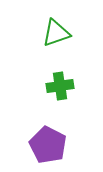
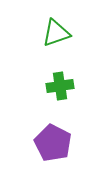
purple pentagon: moved 5 px right, 2 px up
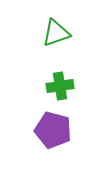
purple pentagon: moved 13 px up; rotated 12 degrees counterclockwise
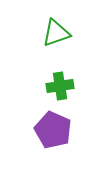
purple pentagon: rotated 9 degrees clockwise
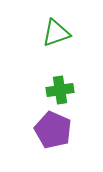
green cross: moved 4 px down
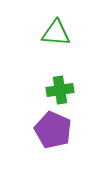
green triangle: rotated 24 degrees clockwise
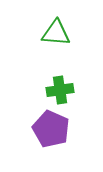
purple pentagon: moved 2 px left, 1 px up
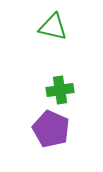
green triangle: moved 3 px left, 6 px up; rotated 8 degrees clockwise
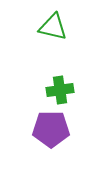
purple pentagon: rotated 24 degrees counterclockwise
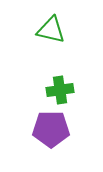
green triangle: moved 2 px left, 3 px down
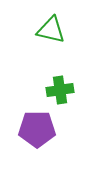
purple pentagon: moved 14 px left
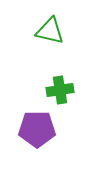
green triangle: moved 1 px left, 1 px down
